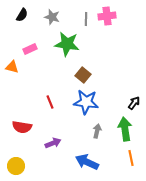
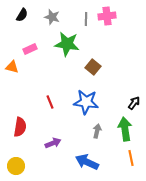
brown square: moved 10 px right, 8 px up
red semicircle: moved 2 px left; rotated 90 degrees counterclockwise
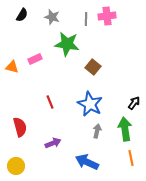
pink rectangle: moved 5 px right, 10 px down
blue star: moved 4 px right, 2 px down; rotated 20 degrees clockwise
red semicircle: rotated 24 degrees counterclockwise
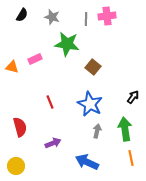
black arrow: moved 1 px left, 6 px up
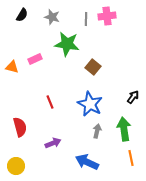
green arrow: moved 1 px left
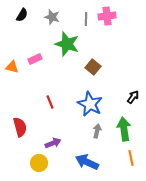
green star: rotated 10 degrees clockwise
yellow circle: moved 23 px right, 3 px up
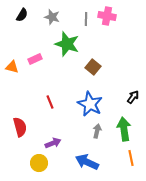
pink cross: rotated 18 degrees clockwise
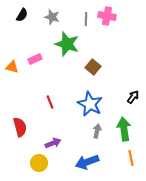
blue arrow: rotated 45 degrees counterclockwise
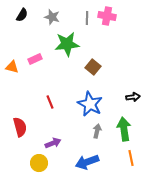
gray line: moved 1 px right, 1 px up
green star: rotated 25 degrees counterclockwise
black arrow: rotated 48 degrees clockwise
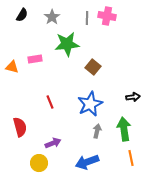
gray star: rotated 21 degrees clockwise
pink rectangle: rotated 16 degrees clockwise
blue star: rotated 20 degrees clockwise
